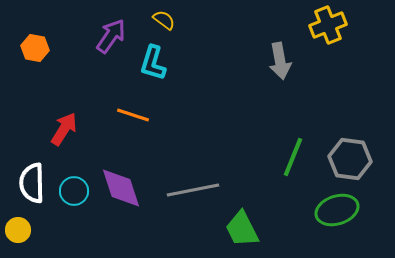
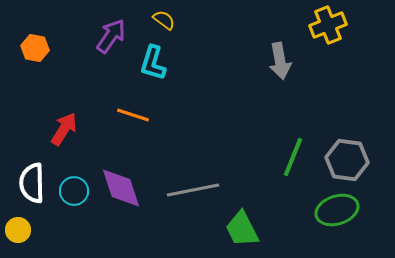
gray hexagon: moved 3 px left, 1 px down
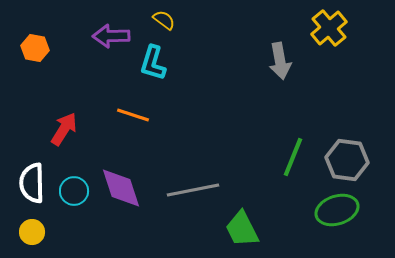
yellow cross: moved 1 px right, 3 px down; rotated 18 degrees counterclockwise
purple arrow: rotated 126 degrees counterclockwise
yellow circle: moved 14 px right, 2 px down
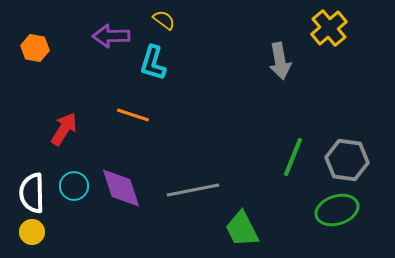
white semicircle: moved 10 px down
cyan circle: moved 5 px up
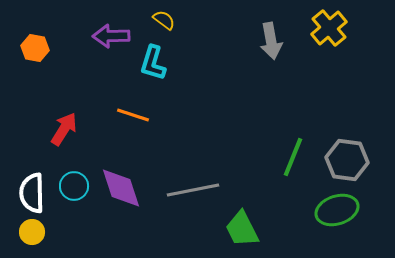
gray arrow: moved 9 px left, 20 px up
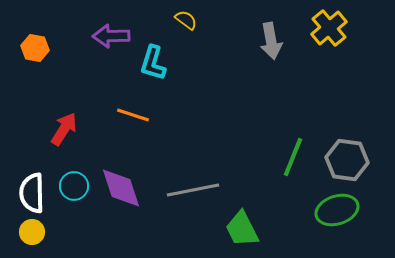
yellow semicircle: moved 22 px right
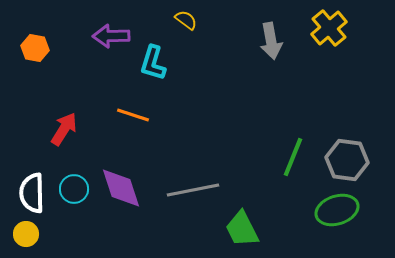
cyan circle: moved 3 px down
yellow circle: moved 6 px left, 2 px down
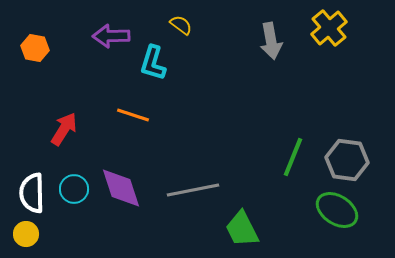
yellow semicircle: moved 5 px left, 5 px down
green ellipse: rotated 51 degrees clockwise
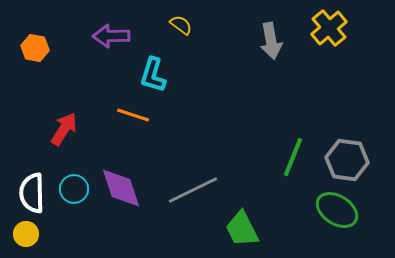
cyan L-shape: moved 12 px down
gray line: rotated 15 degrees counterclockwise
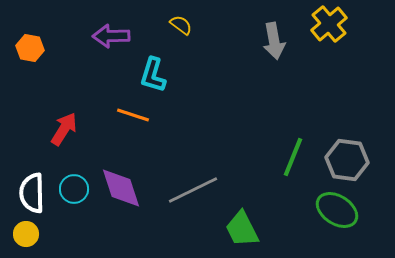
yellow cross: moved 4 px up
gray arrow: moved 3 px right
orange hexagon: moved 5 px left
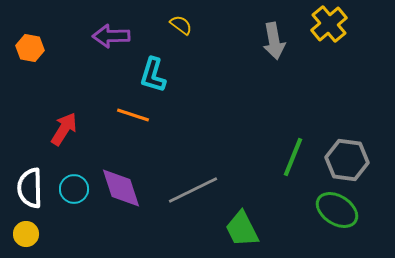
white semicircle: moved 2 px left, 5 px up
